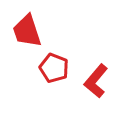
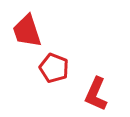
red L-shape: moved 13 px down; rotated 16 degrees counterclockwise
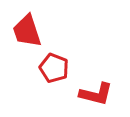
red L-shape: rotated 100 degrees counterclockwise
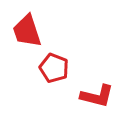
red L-shape: moved 1 px right, 2 px down
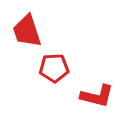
red pentagon: rotated 24 degrees counterclockwise
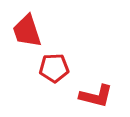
red L-shape: moved 1 px left
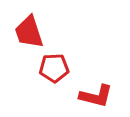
red trapezoid: moved 2 px right, 1 px down
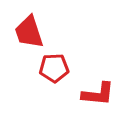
red L-shape: moved 2 px right, 2 px up; rotated 8 degrees counterclockwise
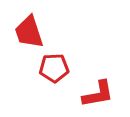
red L-shape: rotated 16 degrees counterclockwise
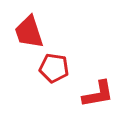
red pentagon: rotated 12 degrees clockwise
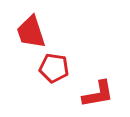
red trapezoid: moved 2 px right
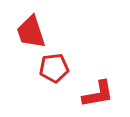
red pentagon: rotated 16 degrees counterclockwise
